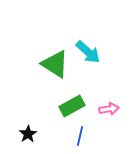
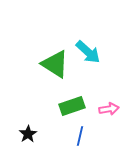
green rectangle: rotated 10 degrees clockwise
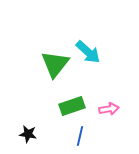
green triangle: rotated 36 degrees clockwise
black star: rotated 30 degrees counterclockwise
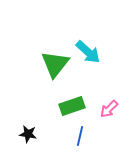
pink arrow: rotated 144 degrees clockwise
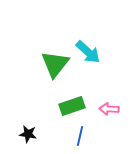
pink arrow: rotated 48 degrees clockwise
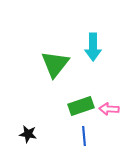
cyan arrow: moved 5 px right, 5 px up; rotated 48 degrees clockwise
green rectangle: moved 9 px right
blue line: moved 4 px right; rotated 18 degrees counterclockwise
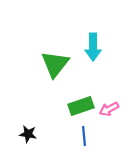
pink arrow: rotated 30 degrees counterclockwise
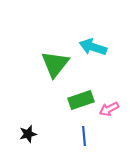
cyan arrow: rotated 108 degrees clockwise
green rectangle: moved 6 px up
black star: rotated 24 degrees counterclockwise
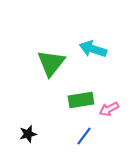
cyan arrow: moved 2 px down
green triangle: moved 4 px left, 1 px up
green rectangle: rotated 10 degrees clockwise
blue line: rotated 42 degrees clockwise
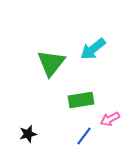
cyan arrow: rotated 56 degrees counterclockwise
pink arrow: moved 1 px right, 10 px down
